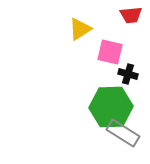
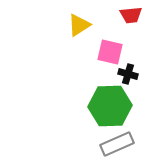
yellow triangle: moved 1 px left, 4 px up
green hexagon: moved 1 px left, 1 px up
gray rectangle: moved 6 px left, 11 px down; rotated 56 degrees counterclockwise
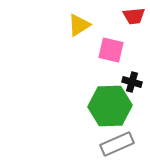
red trapezoid: moved 3 px right, 1 px down
pink square: moved 1 px right, 2 px up
black cross: moved 4 px right, 8 px down
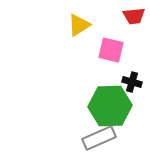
gray rectangle: moved 18 px left, 6 px up
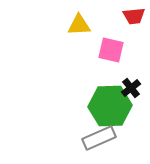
yellow triangle: rotated 30 degrees clockwise
black cross: moved 1 px left, 6 px down; rotated 36 degrees clockwise
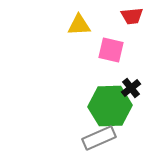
red trapezoid: moved 2 px left
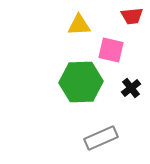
green hexagon: moved 29 px left, 24 px up
gray rectangle: moved 2 px right
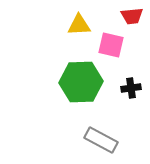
pink square: moved 5 px up
black cross: rotated 30 degrees clockwise
gray rectangle: moved 2 px down; rotated 52 degrees clockwise
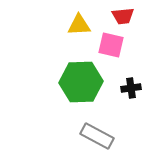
red trapezoid: moved 9 px left
gray rectangle: moved 4 px left, 4 px up
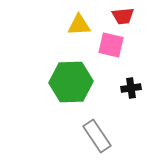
green hexagon: moved 10 px left
gray rectangle: rotated 28 degrees clockwise
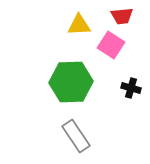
red trapezoid: moved 1 px left
pink square: rotated 20 degrees clockwise
black cross: rotated 24 degrees clockwise
gray rectangle: moved 21 px left
